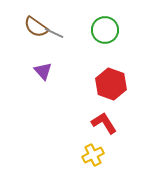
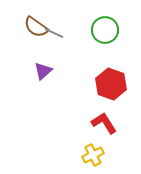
purple triangle: rotated 30 degrees clockwise
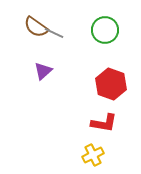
red L-shape: rotated 132 degrees clockwise
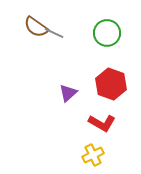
green circle: moved 2 px right, 3 px down
purple triangle: moved 25 px right, 22 px down
red L-shape: moved 2 px left; rotated 20 degrees clockwise
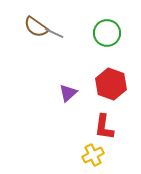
red L-shape: moved 2 px right, 4 px down; rotated 68 degrees clockwise
